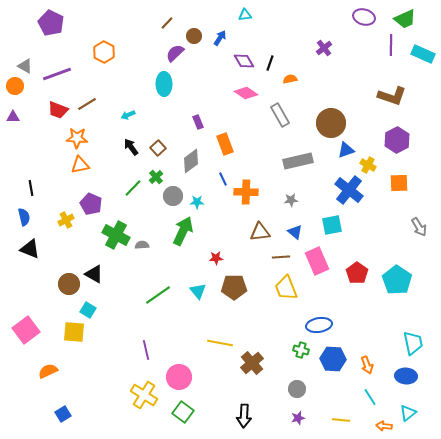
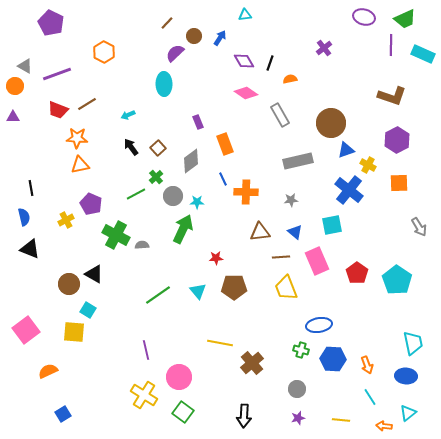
green line at (133, 188): moved 3 px right, 6 px down; rotated 18 degrees clockwise
green arrow at (183, 231): moved 2 px up
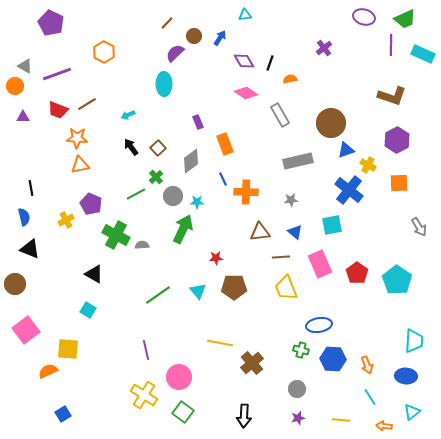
purple triangle at (13, 117): moved 10 px right
pink rectangle at (317, 261): moved 3 px right, 3 px down
brown circle at (69, 284): moved 54 px left
yellow square at (74, 332): moved 6 px left, 17 px down
cyan trapezoid at (413, 343): moved 1 px right, 2 px up; rotated 15 degrees clockwise
cyan triangle at (408, 413): moved 4 px right, 1 px up
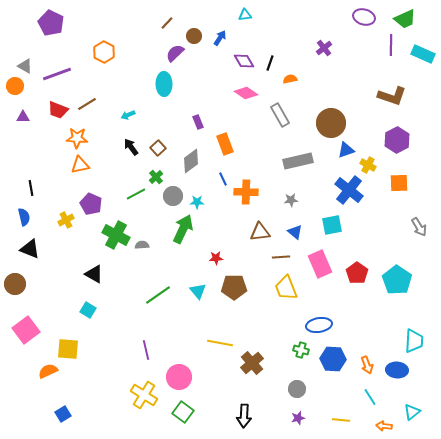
blue ellipse at (406, 376): moved 9 px left, 6 px up
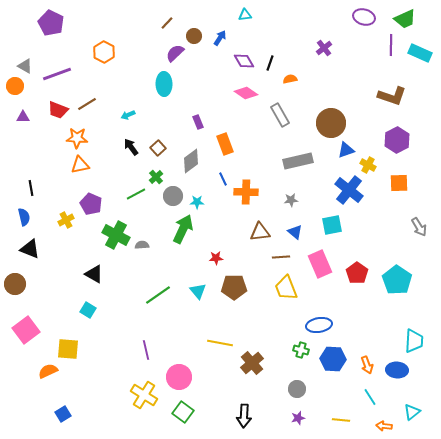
cyan rectangle at (423, 54): moved 3 px left, 1 px up
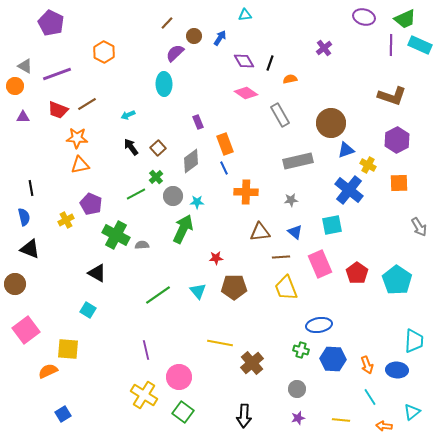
cyan rectangle at (420, 53): moved 8 px up
blue line at (223, 179): moved 1 px right, 11 px up
black triangle at (94, 274): moved 3 px right, 1 px up
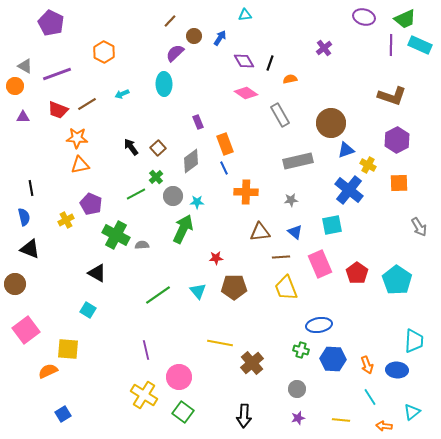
brown line at (167, 23): moved 3 px right, 2 px up
cyan arrow at (128, 115): moved 6 px left, 21 px up
